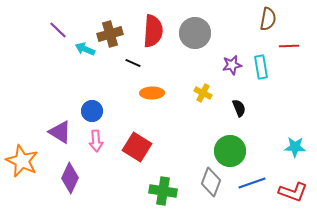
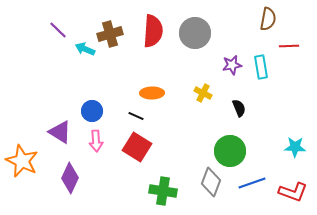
black line: moved 3 px right, 53 px down
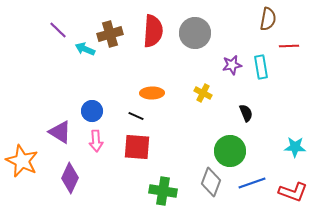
black semicircle: moved 7 px right, 5 px down
red square: rotated 28 degrees counterclockwise
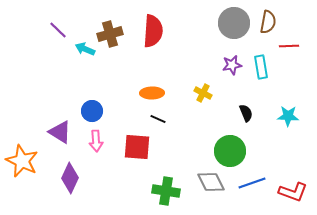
brown semicircle: moved 3 px down
gray circle: moved 39 px right, 10 px up
black line: moved 22 px right, 3 px down
cyan star: moved 7 px left, 31 px up
gray diamond: rotated 48 degrees counterclockwise
green cross: moved 3 px right
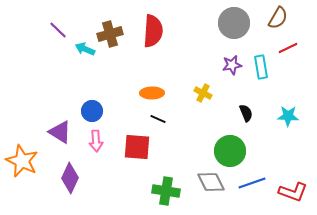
brown semicircle: moved 10 px right, 4 px up; rotated 20 degrees clockwise
red line: moved 1 px left, 2 px down; rotated 24 degrees counterclockwise
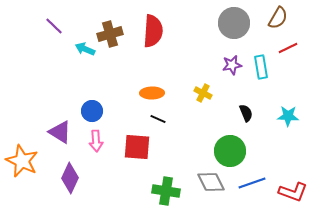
purple line: moved 4 px left, 4 px up
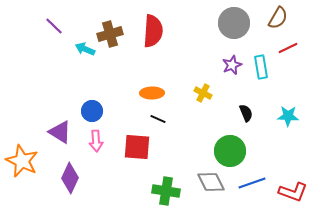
purple star: rotated 12 degrees counterclockwise
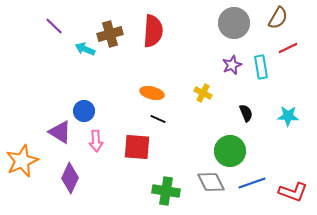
orange ellipse: rotated 15 degrees clockwise
blue circle: moved 8 px left
orange star: rotated 24 degrees clockwise
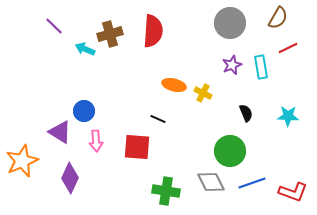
gray circle: moved 4 px left
orange ellipse: moved 22 px right, 8 px up
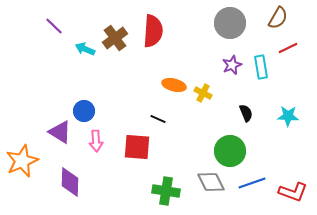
brown cross: moved 5 px right, 4 px down; rotated 20 degrees counterclockwise
purple diamond: moved 4 px down; rotated 24 degrees counterclockwise
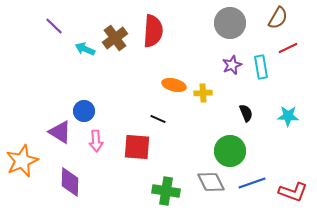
yellow cross: rotated 30 degrees counterclockwise
